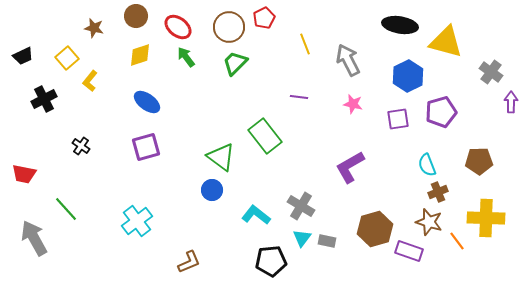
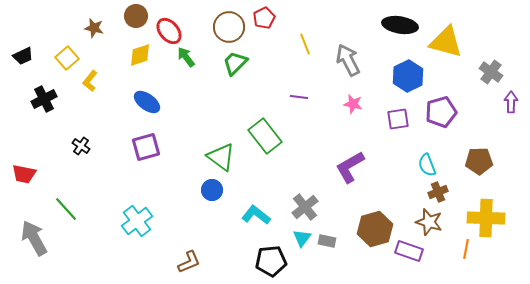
red ellipse at (178, 27): moved 9 px left, 4 px down; rotated 12 degrees clockwise
gray cross at (301, 206): moved 4 px right, 1 px down; rotated 20 degrees clockwise
orange line at (457, 241): moved 9 px right, 8 px down; rotated 48 degrees clockwise
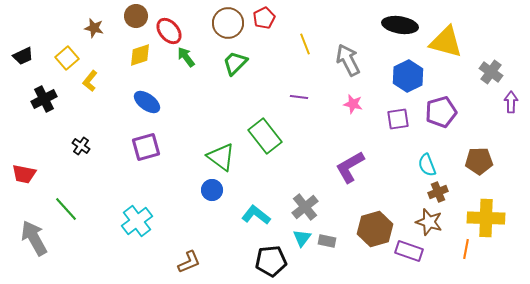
brown circle at (229, 27): moved 1 px left, 4 px up
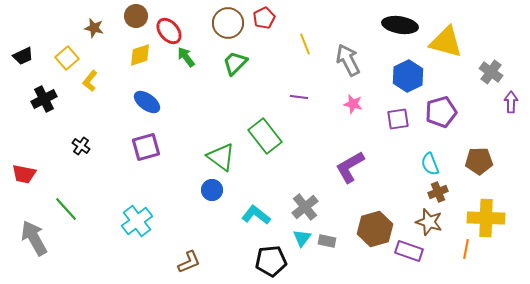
cyan semicircle at (427, 165): moved 3 px right, 1 px up
